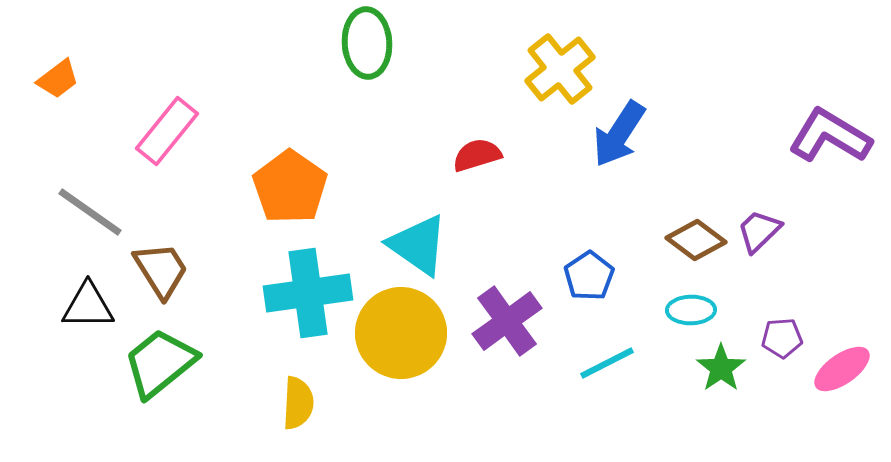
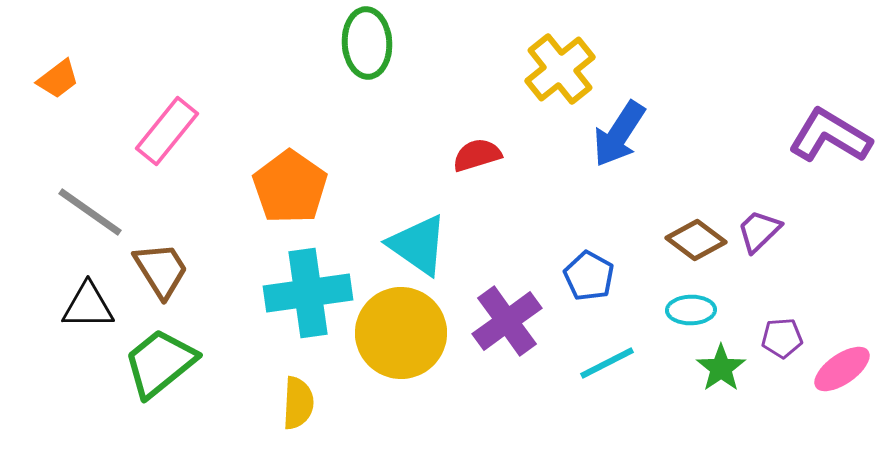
blue pentagon: rotated 9 degrees counterclockwise
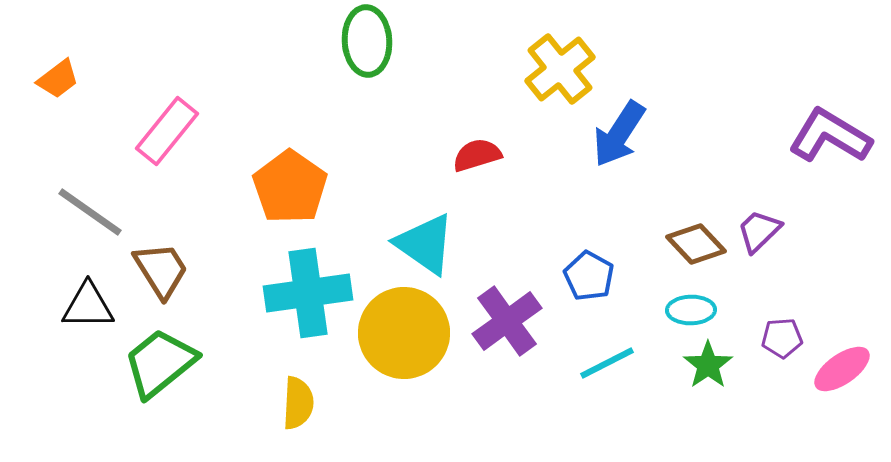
green ellipse: moved 2 px up
brown diamond: moved 4 px down; rotated 10 degrees clockwise
cyan triangle: moved 7 px right, 1 px up
yellow circle: moved 3 px right
green star: moved 13 px left, 3 px up
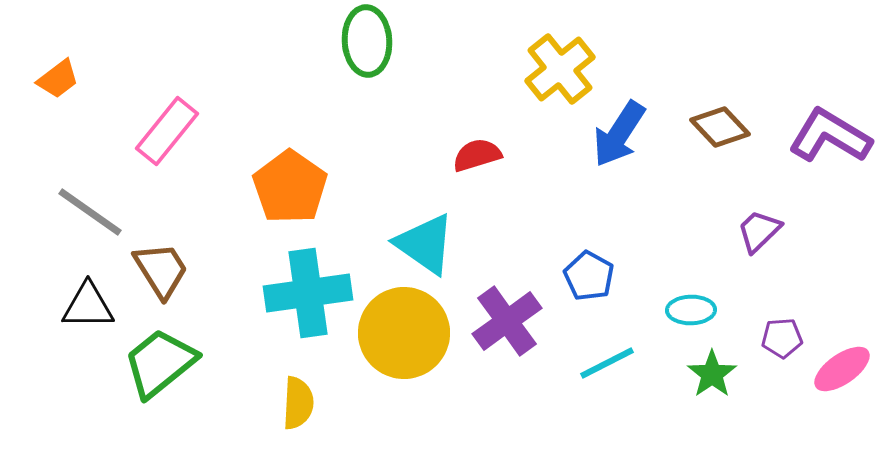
brown diamond: moved 24 px right, 117 px up
green star: moved 4 px right, 9 px down
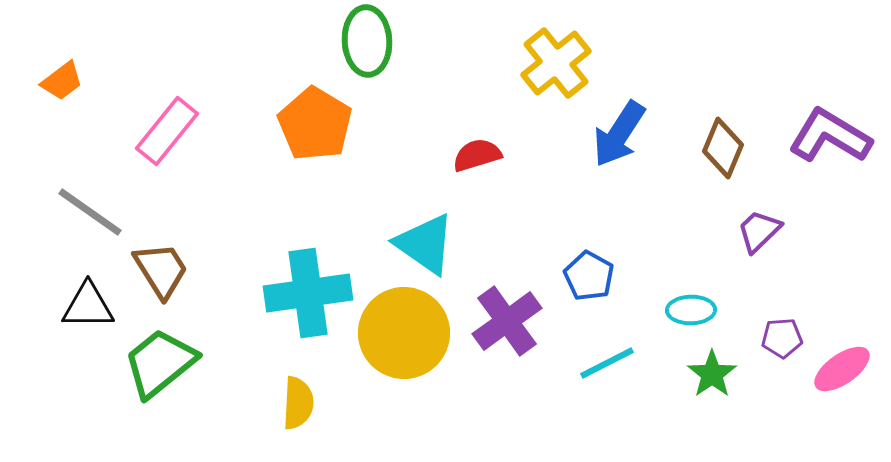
yellow cross: moved 4 px left, 6 px up
orange trapezoid: moved 4 px right, 2 px down
brown diamond: moved 3 px right, 21 px down; rotated 66 degrees clockwise
orange pentagon: moved 25 px right, 63 px up; rotated 4 degrees counterclockwise
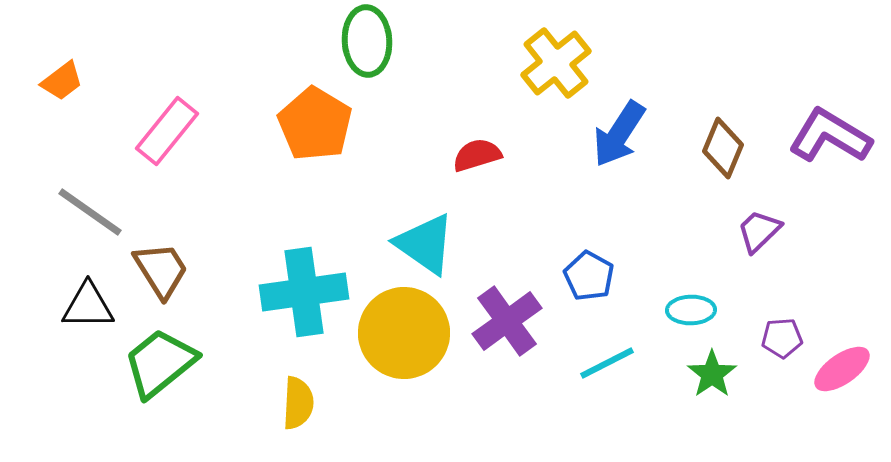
cyan cross: moved 4 px left, 1 px up
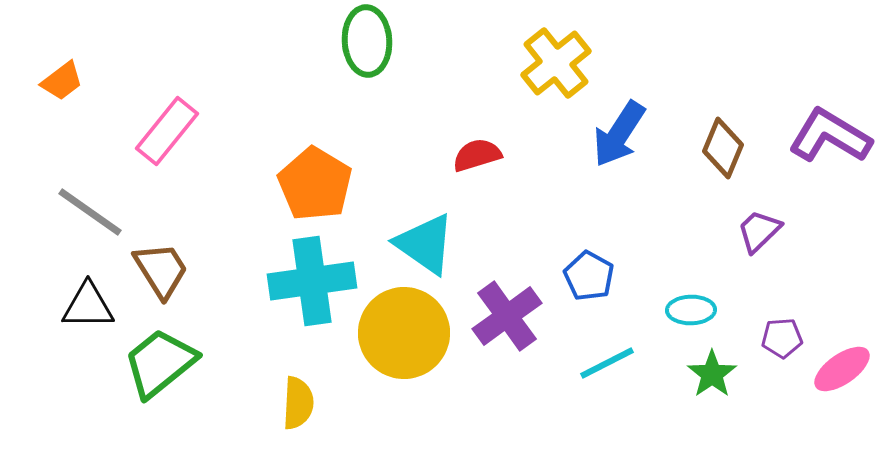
orange pentagon: moved 60 px down
cyan cross: moved 8 px right, 11 px up
purple cross: moved 5 px up
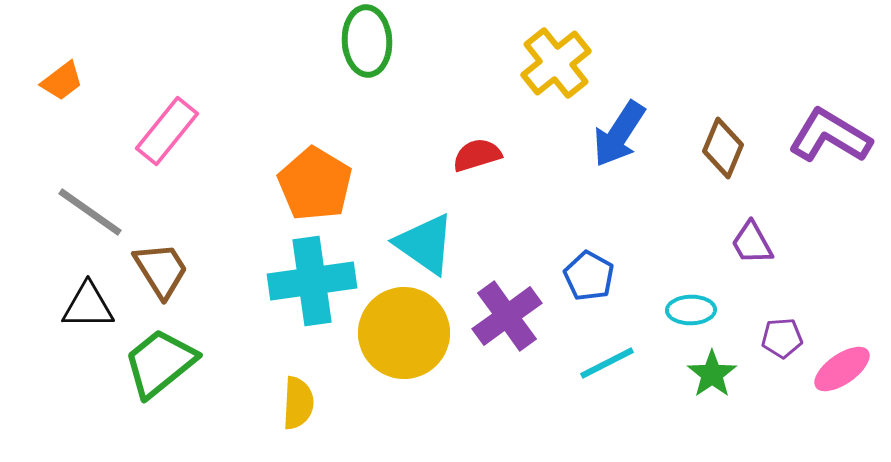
purple trapezoid: moved 7 px left, 12 px down; rotated 75 degrees counterclockwise
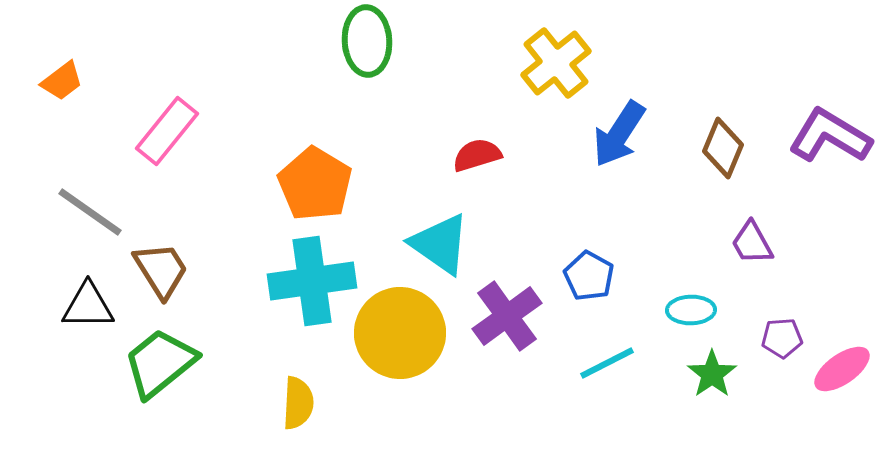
cyan triangle: moved 15 px right
yellow circle: moved 4 px left
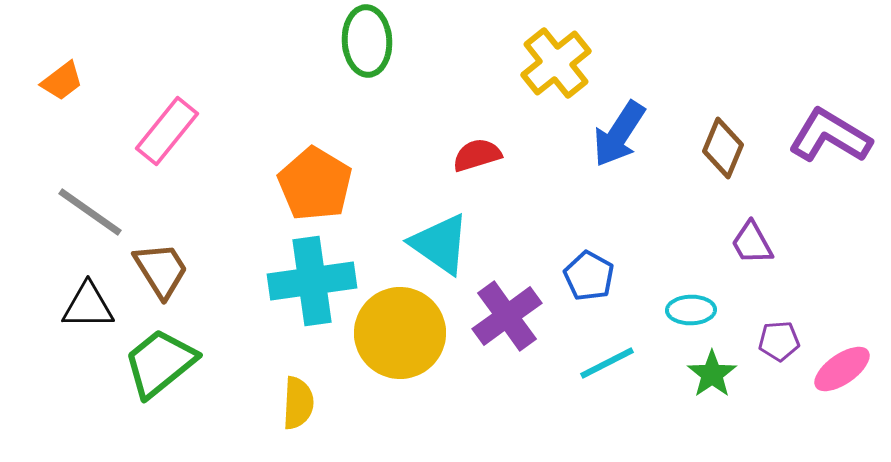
purple pentagon: moved 3 px left, 3 px down
